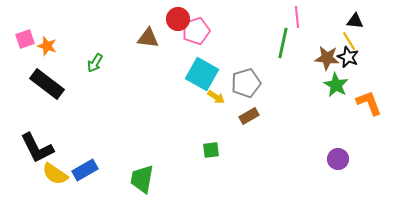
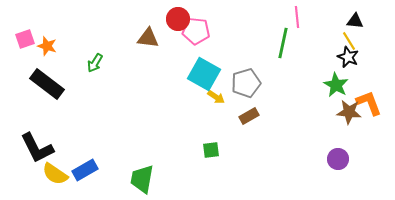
pink pentagon: rotated 24 degrees clockwise
brown star: moved 22 px right, 54 px down
cyan square: moved 2 px right
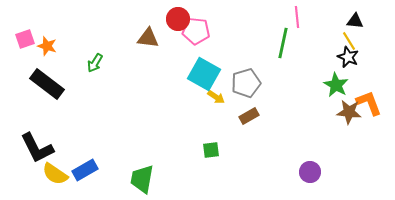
purple circle: moved 28 px left, 13 px down
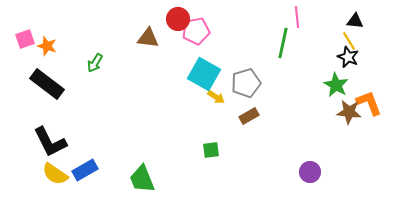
pink pentagon: rotated 16 degrees counterclockwise
black L-shape: moved 13 px right, 6 px up
green trapezoid: rotated 32 degrees counterclockwise
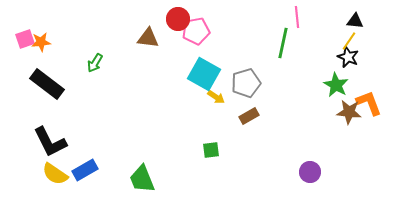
yellow line: rotated 66 degrees clockwise
orange star: moved 6 px left, 4 px up; rotated 24 degrees counterclockwise
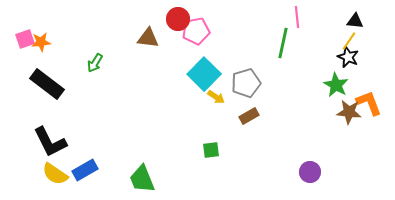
cyan square: rotated 16 degrees clockwise
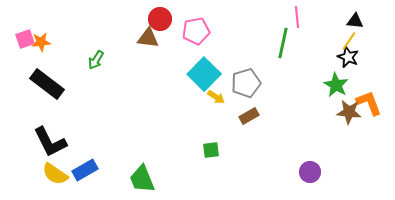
red circle: moved 18 px left
green arrow: moved 1 px right, 3 px up
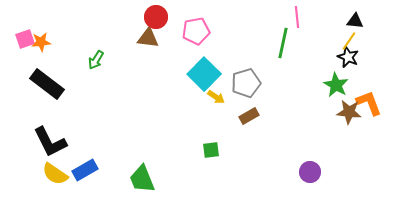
red circle: moved 4 px left, 2 px up
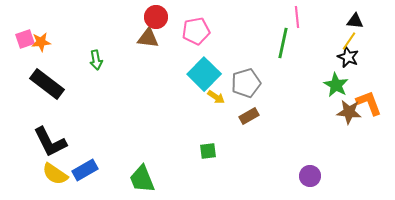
green arrow: rotated 42 degrees counterclockwise
green square: moved 3 px left, 1 px down
purple circle: moved 4 px down
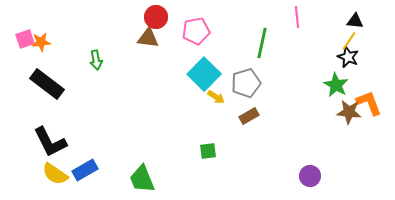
green line: moved 21 px left
